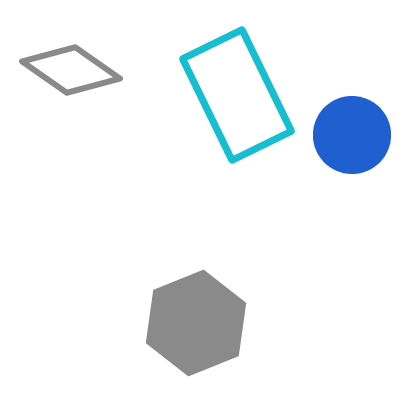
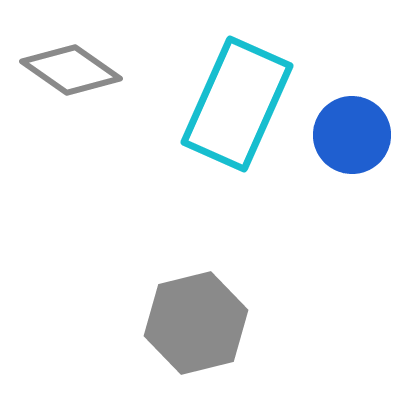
cyan rectangle: moved 9 px down; rotated 50 degrees clockwise
gray hexagon: rotated 8 degrees clockwise
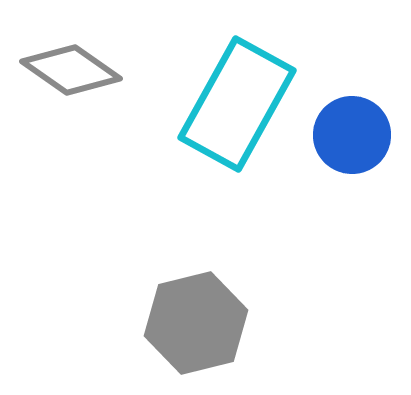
cyan rectangle: rotated 5 degrees clockwise
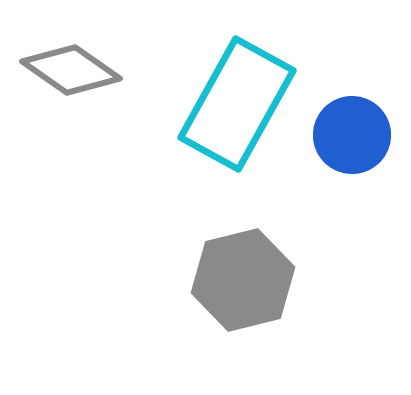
gray hexagon: moved 47 px right, 43 px up
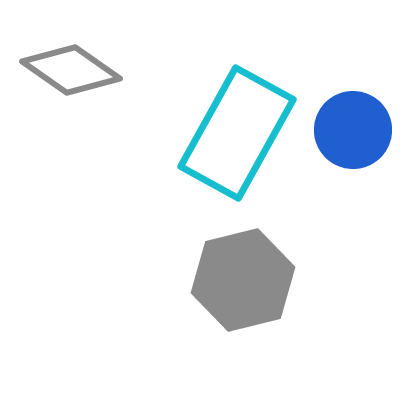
cyan rectangle: moved 29 px down
blue circle: moved 1 px right, 5 px up
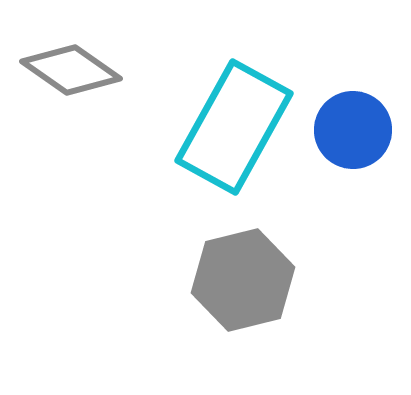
cyan rectangle: moved 3 px left, 6 px up
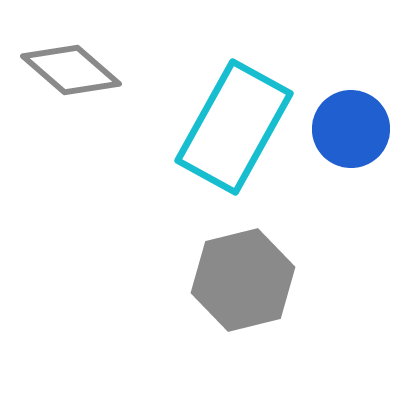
gray diamond: rotated 6 degrees clockwise
blue circle: moved 2 px left, 1 px up
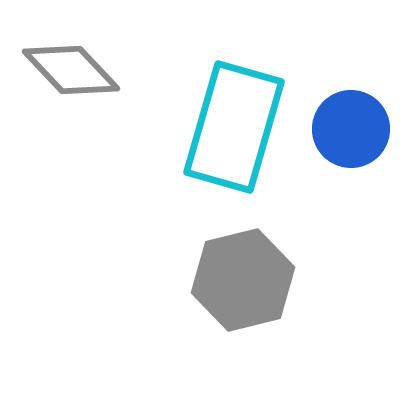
gray diamond: rotated 6 degrees clockwise
cyan rectangle: rotated 13 degrees counterclockwise
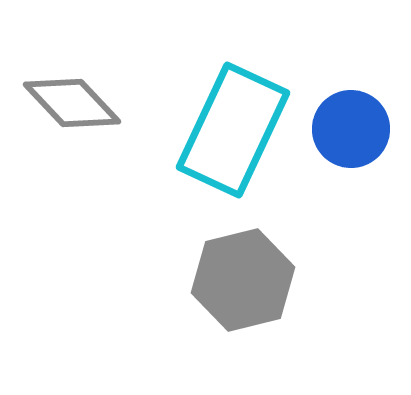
gray diamond: moved 1 px right, 33 px down
cyan rectangle: moved 1 px left, 3 px down; rotated 9 degrees clockwise
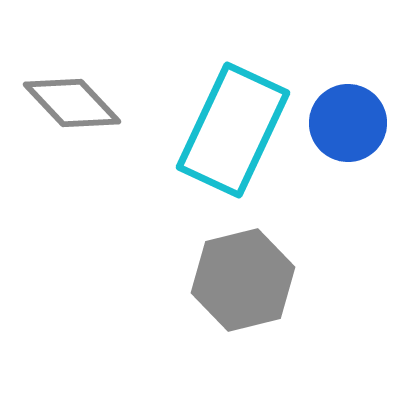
blue circle: moved 3 px left, 6 px up
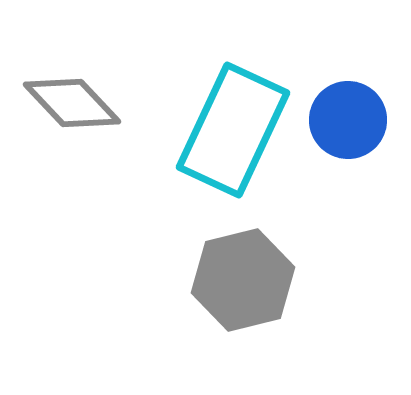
blue circle: moved 3 px up
